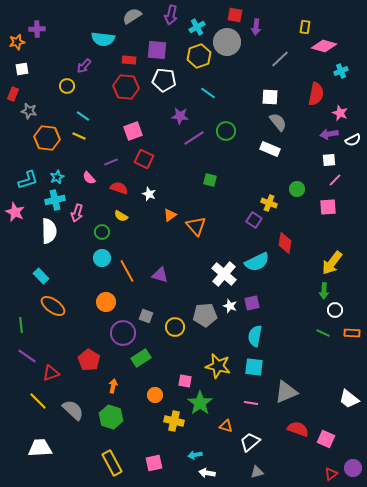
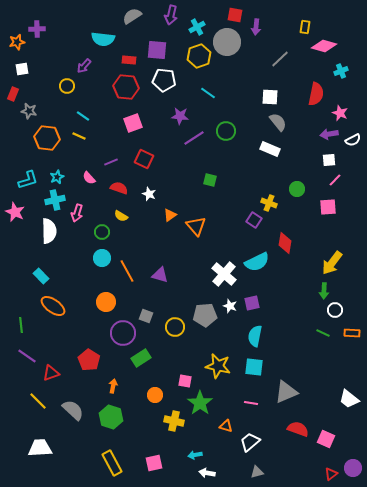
pink square at (133, 131): moved 8 px up
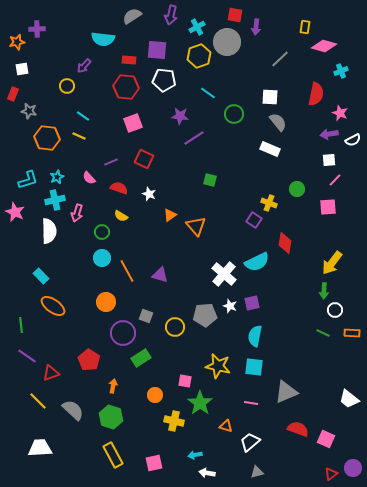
green circle at (226, 131): moved 8 px right, 17 px up
yellow rectangle at (112, 463): moved 1 px right, 8 px up
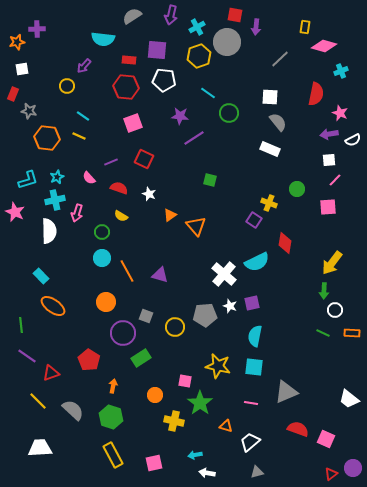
green circle at (234, 114): moved 5 px left, 1 px up
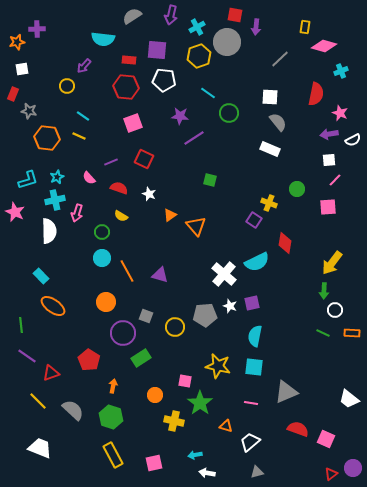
white trapezoid at (40, 448): rotated 25 degrees clockwise
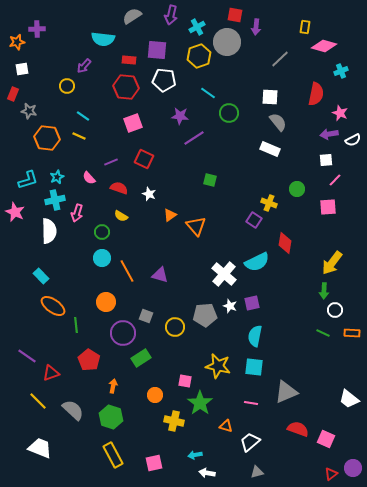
white square at (329, 160): moved 3 px left
green line at (21, 325): moved 55 px right
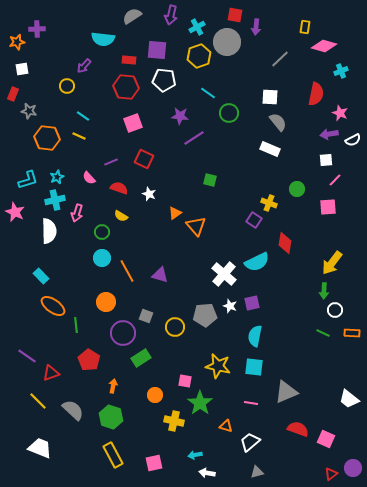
orange triangle at (170, 215): moved 5 px right, 2 px up
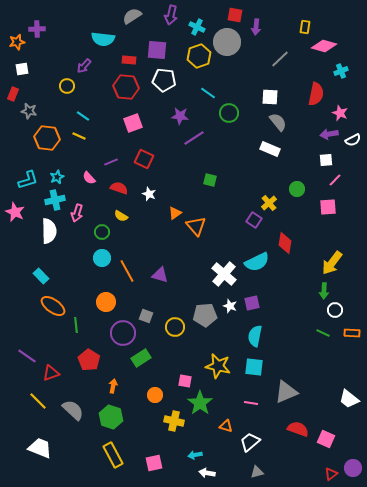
cyan cross at (197, 27): rotated 35 degrees counterclockwise
yellow cross at (269, 203): rotated 28 degrees clockwise
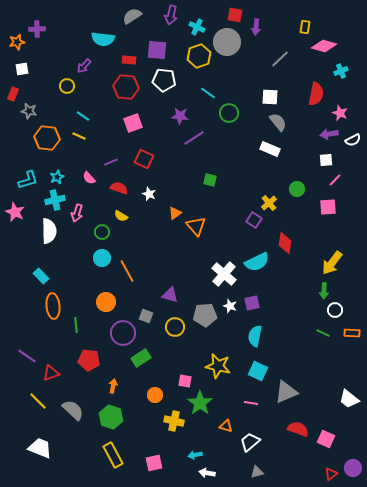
purple triangle at (160, 275): moved 10 px right, 20 px down
orange ellipse at (53, 306): rotated 50 degrees clockwise
red pentagon at (89, 360): rotated 25 degrees counterclockwise
cyan square at (254, 367): moved 4 px right, 4 px down; rotated 18 degrees clockwise
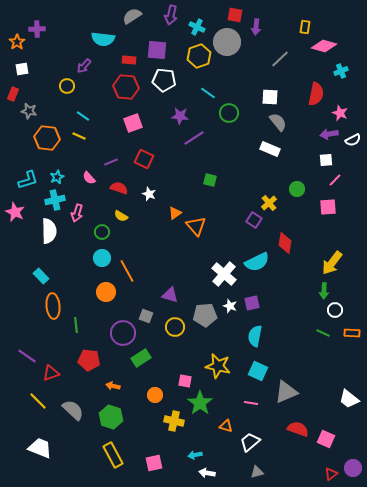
orange star at (17, 42): rotated 21 degrees counterclockwise
orange circle at (106, 302): moved 10 px up
orange arrow at (113, 386): rotated 88 degrees counterclockwise
